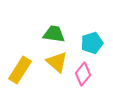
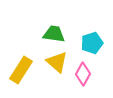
yellow rectangle: moved 1 px right
pink diamond: rotated 10 degrees counterclockwise
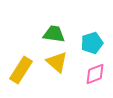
pink diamond: moved 12 px right; rotated 40 degrees clockwise
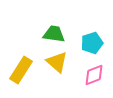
pink diamond: moved 1 px left, 1 px down
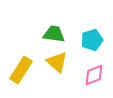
cyan pentagon: moved 3 px up
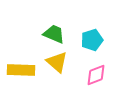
green trapezoid: rotated 15 degrees clockwise
yellow rectangle: rotated 60 degrees clockwise
pink diamond: moved 2 px right
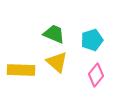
pink diamond: rotated 30 degrees counterclockwise
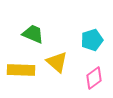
green trapezoid: moved 21 px left
pink diamond: moved 2 px left, 3 px down; rotated 15 degrees clockwise
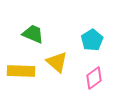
cyan pentagon: rotated 15 degrees counterclockwise
yellow rectangle: moved 1 px down
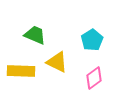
green trapezoid: moved 2 px right, 1 px down
yellow triangle: rotated 15 degrees counterclockwise
